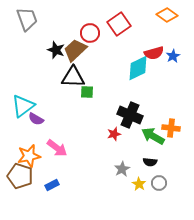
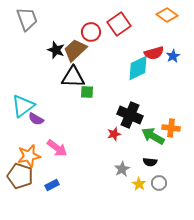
red circle: moved 1 px right, 1 px up
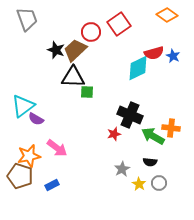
blue star: rotated 16 degrees counterclockwise
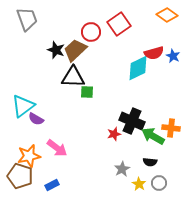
black cross: moved 2 px right, 6 px down
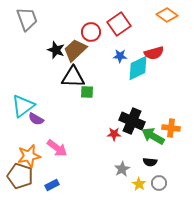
blue star: moved 53 px left; rotated 24 degrees counterclockwise
red star: rotated 16 degrees clockwise
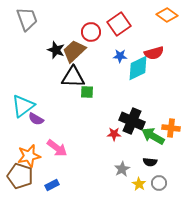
brown trapezoid: moved 1 px left, 1 px down
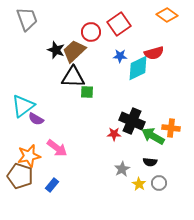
blue rectangle: rotated 24 degrees counterclockwise
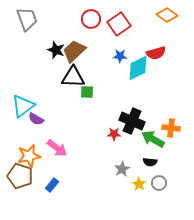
red circle: moved 13 px up
red semicircle: moved 2 px right
green arrow: moved 3 px down
